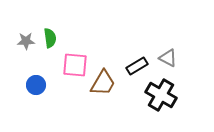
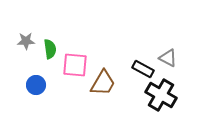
green semicircle: moved 11 px down
black rectangle: moved 6 px right, 3 px down; rotated 60 degrees clockwise
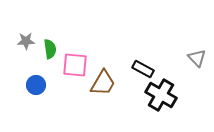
gray triangle: moved 29 px right; rotated 18 degrees clockwise
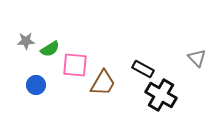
green semicircle: rotated 66 degrees clockwise
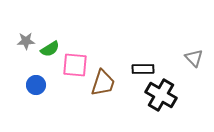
gray triangle: moved 3 px left
black rectangle: rotated 30 degrees counterclockwise
brown trapezoid: rotated 12 degrees counterclockwise
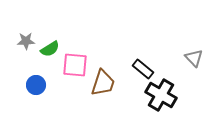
black rectangle: rotated 40 degrees clockwise
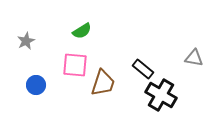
gray star: rotated 24 degrees counterclockwise
green semicircle: moved 32 px right, 18 px up
gray triangle: rotated 36 degrees counterclockwise
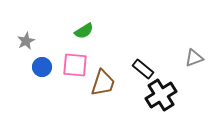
green semicircle: moved 2 px right
gray triangle: rotated 30 degrees counterclockwise
blue circle: moved 6 px right, 18 px up
black cross: rotated 28 degrees clockwise
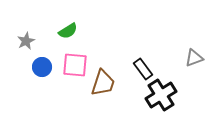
green semicircle: moved 16 px left
black rectangle: rotated 15 degrees clockwise
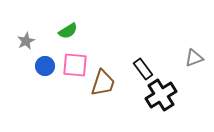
blue circle: moved 3 px right, 1 px up
